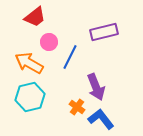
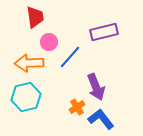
red trapezoid: rotated 60 degrees counterclockwise
blue line: rotated 15 degrees clockwise
orange arrow: rotated 32 degrees counterclockwise
cyan hexagon: moved 4 px left
orange cross: rotated 21 degrees clockwise
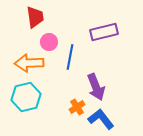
blue line: rotated 30 degrees counterclockwise
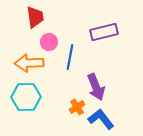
cyan hexagon: rotated 12 degrees clockwise
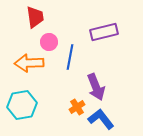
cyan hexagon: moved 4 px left, 8 px down; rotated 8 degrees counterclockwise
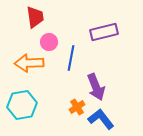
blue line: moved 1 px right, 1 px down
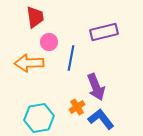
cyan hexagon: moved 17 px right, 13 px down
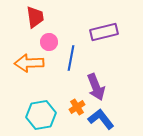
cyan hexagon: moved 2 px right, 3 px up
